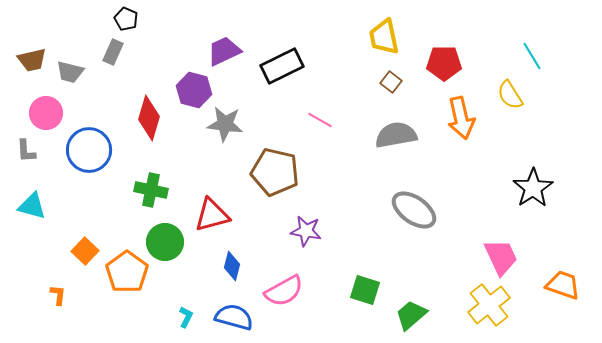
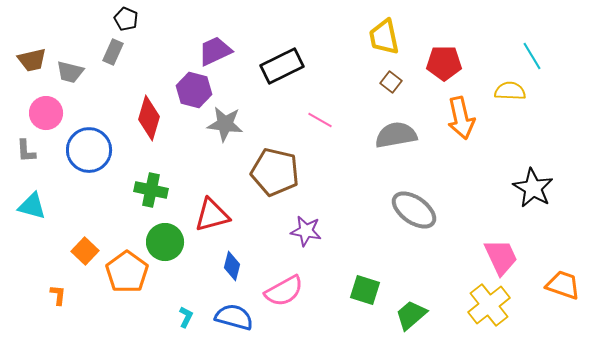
purple trapezoid: moved 9 px left
yellow semicircle: moved 4 px up; rotated 124 degrees clockwise
black star: rotated 9 degrees counterclockwise
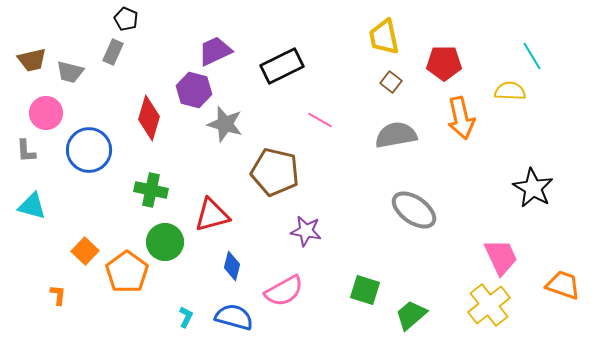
gray star: rotated 9 degrees clockwise
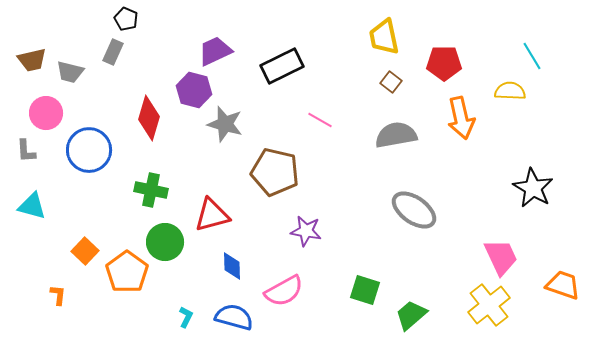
blue diamond: rotated 16 degrees counterclockwise
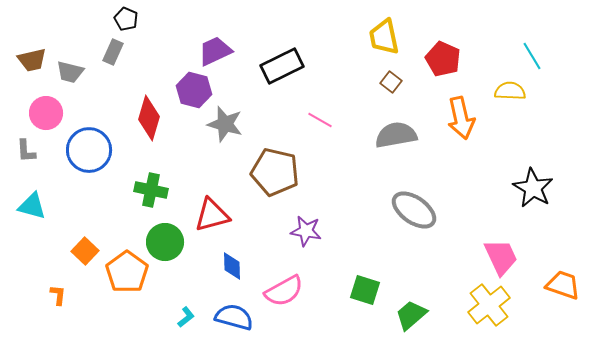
red pentagon: moved 1 px left, 4 px up; rotated 24 degrees clockwise
cyan L-shape: rotated 25 degrees clockwise
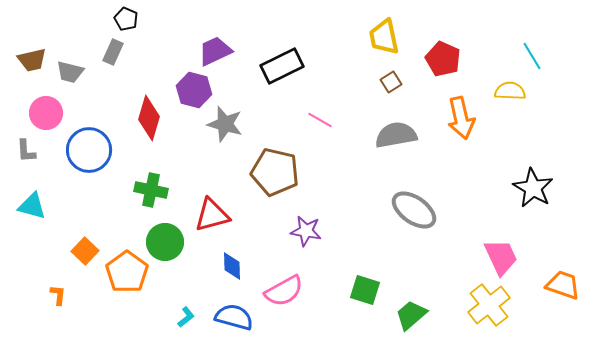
brown square: rotated 20 degrees clockwise
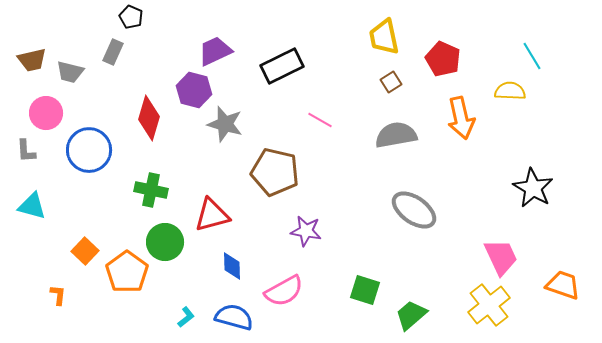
black pentagon: moved 5 px right, 2 px up
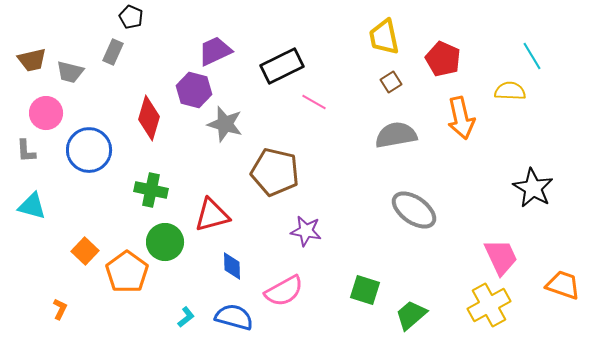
pink line: moved 6 px left, 18 px up
orange L-shape: moved 2 px right, 14 px down; rotated 20 degrees clockwise
yellow cross: rotated 9 degrees clockwise
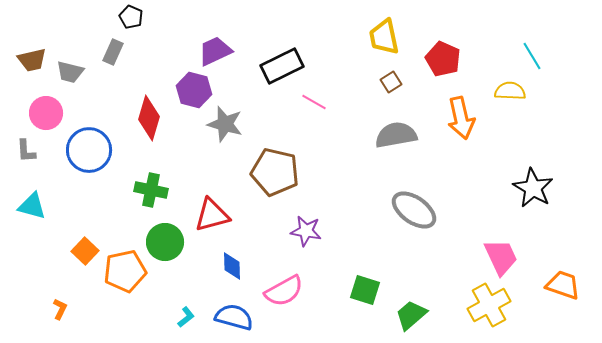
orange pentagon: moved 2 px left, 1 px up; rotated 24 degrees clockwise
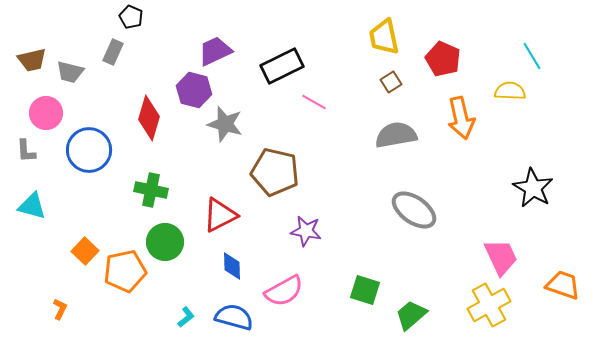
red triangle: moved 8 px right; rotated 12 degrees counterclockwise
